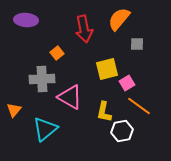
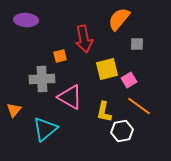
red arrow: moved 10 px down
orange square: moved 3 px right, 3 px down; rotated 24 degrees clockwise
pink square: moved 2 px right, 3 px up
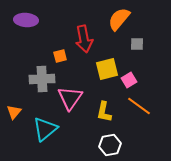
pink triangle: moved 1 px down; rotated 36 degrees clockwise
orange triangle: moved 2 px down
white hexagon: moved 12 px left, 14 px down
